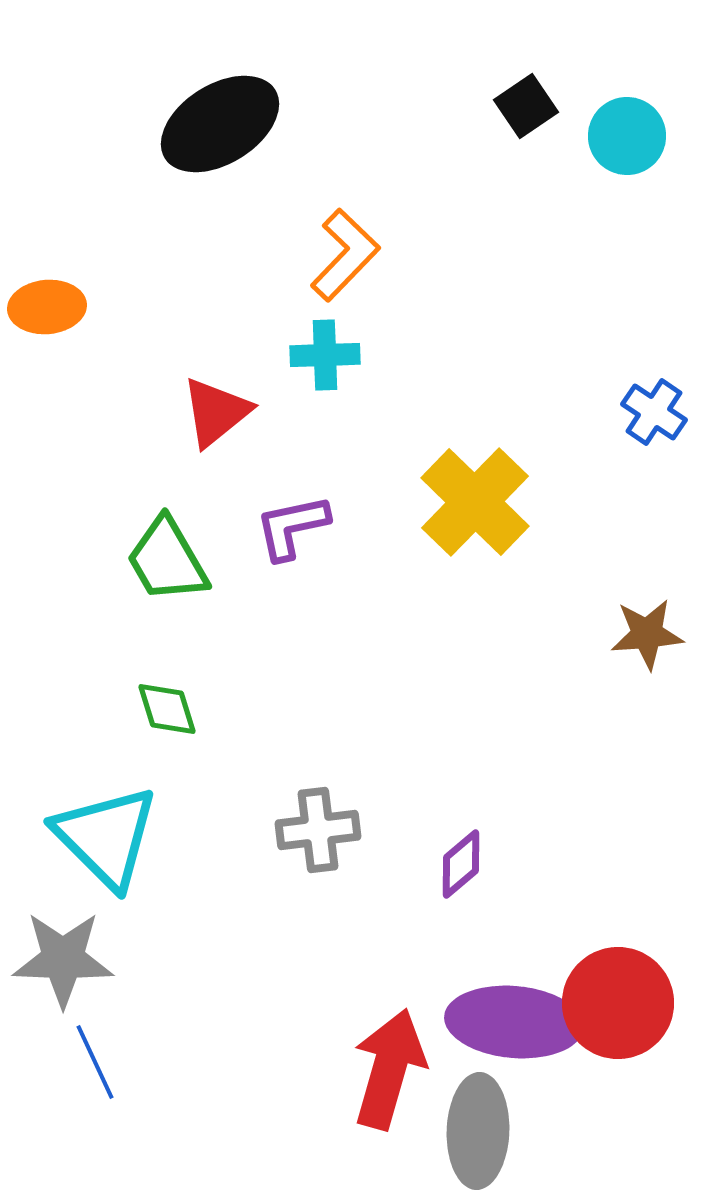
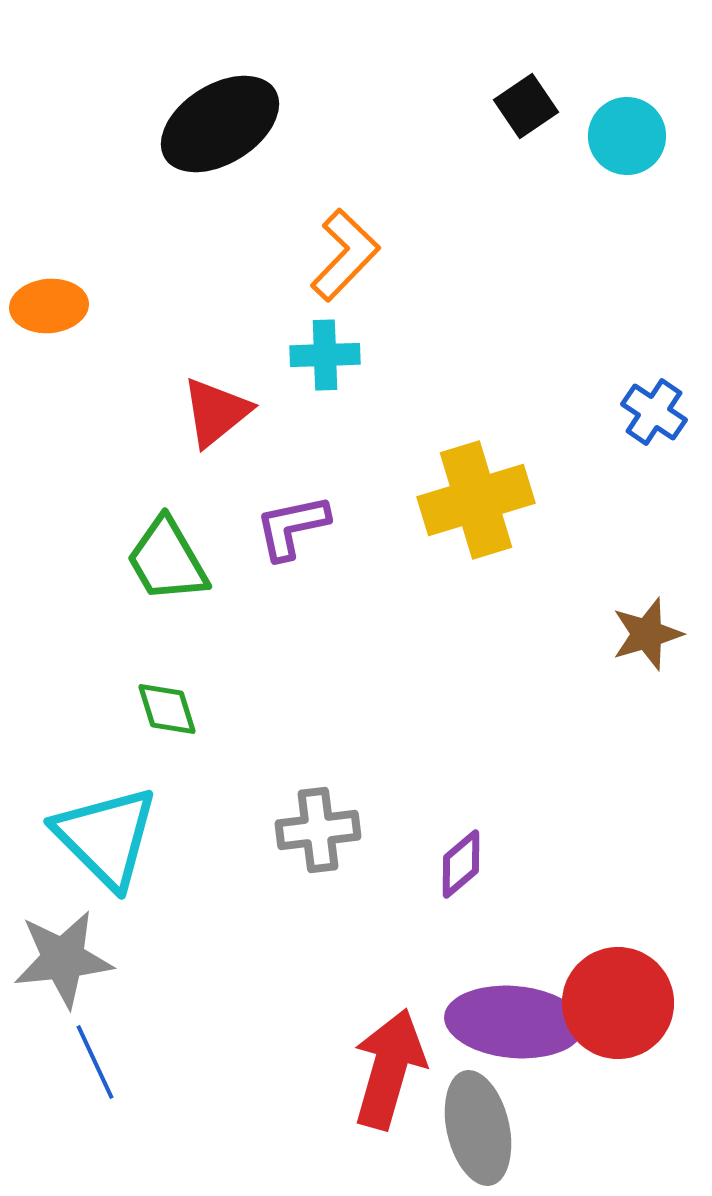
orange ellipse: moved 2 px right, 1 px up
yellow cross: moved 1 px right, 2 px up; rotated 29 degrees clockwise
brown star: rotated 12 degrees counterclockwise
gray star: rotated 8 degrees counterclockwise
gray ellipse: moved 3 px up; rotated 15 degrees counterclockwise
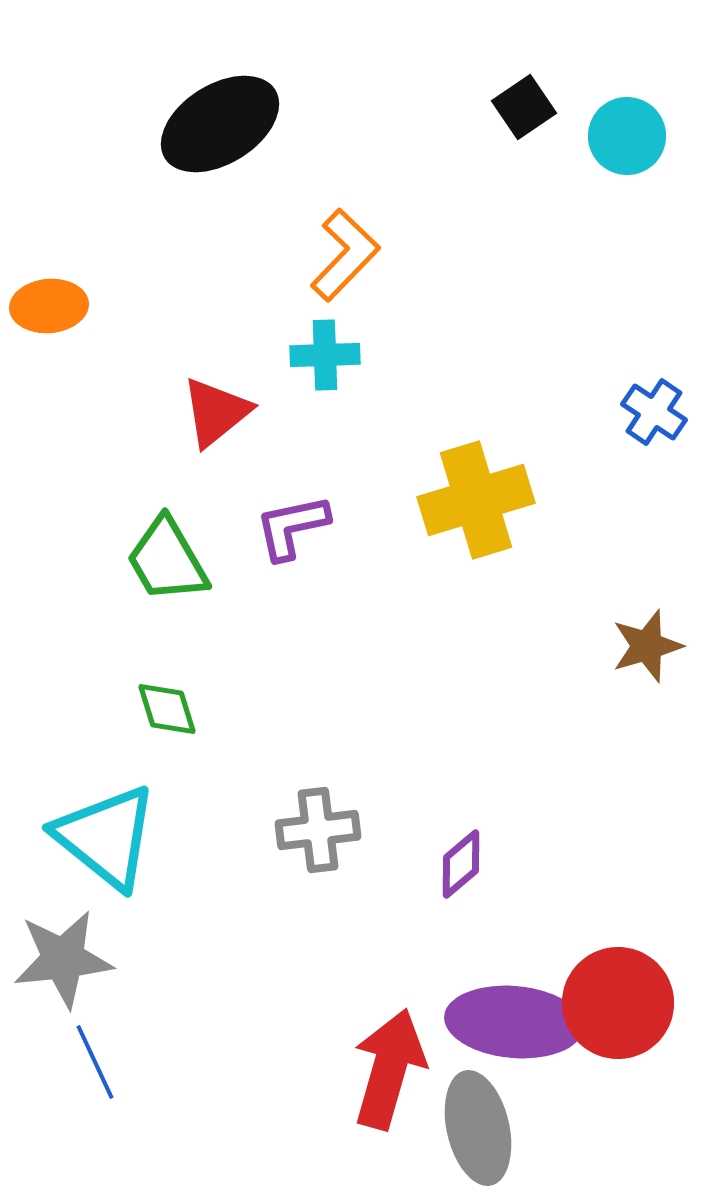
black square: moved 2 px left, 1 px down
brown star: moved 12 px down
cyan triangle: rotated 6 degrees counterclockwise
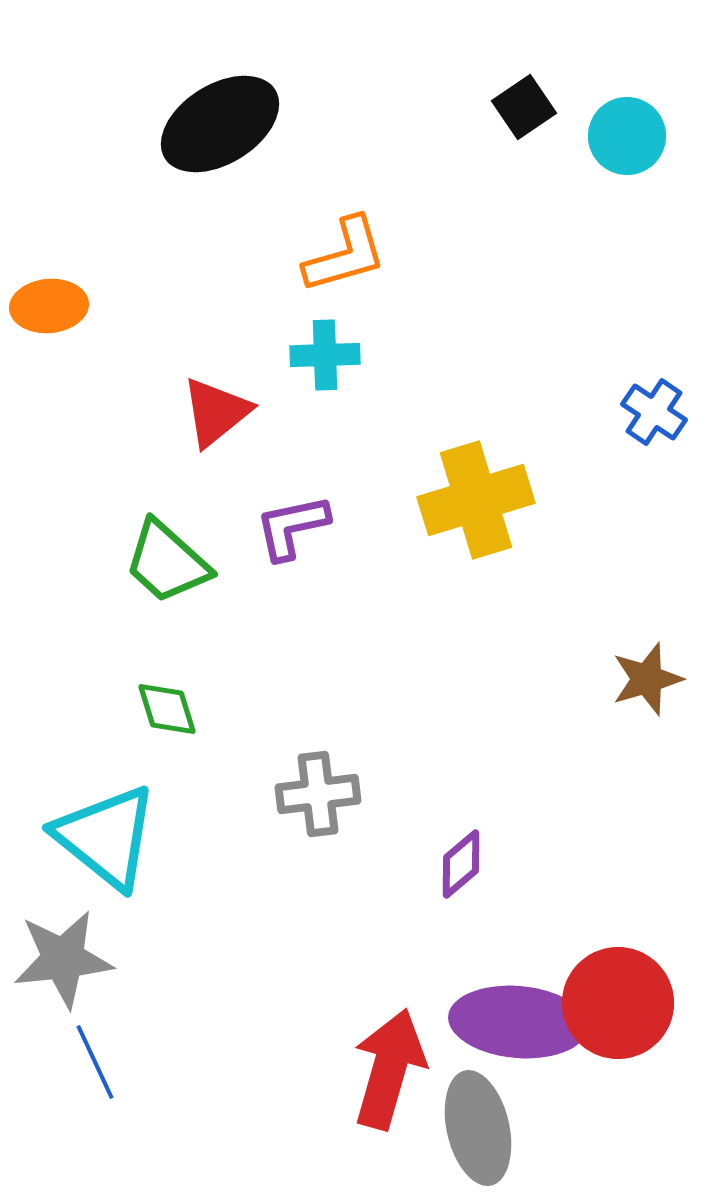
orange L-shape: rotated 30 degrees clockwise
green trapezoid: moved 2 px down; rotated 18 degrees counterclockwise
brown star: moved 33 px down
gray cross: moved 36 px up
purple ellipse: moved 4 px right
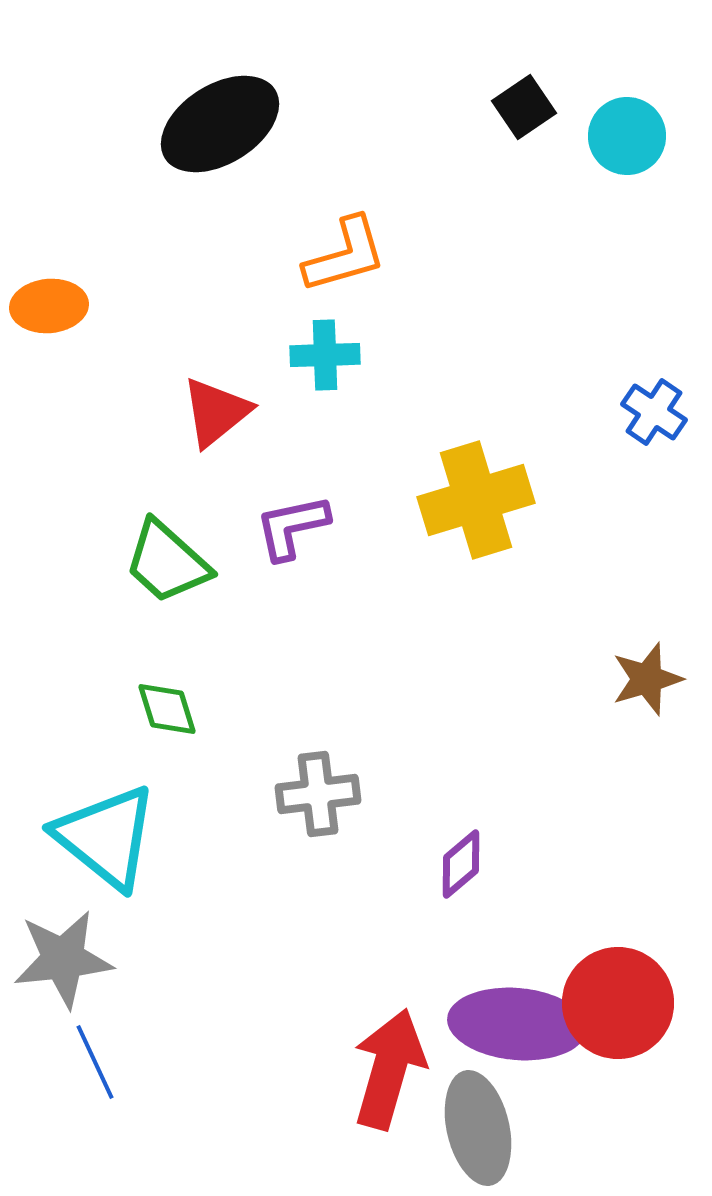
purple ellipse: moved 1 px left, 2 px down
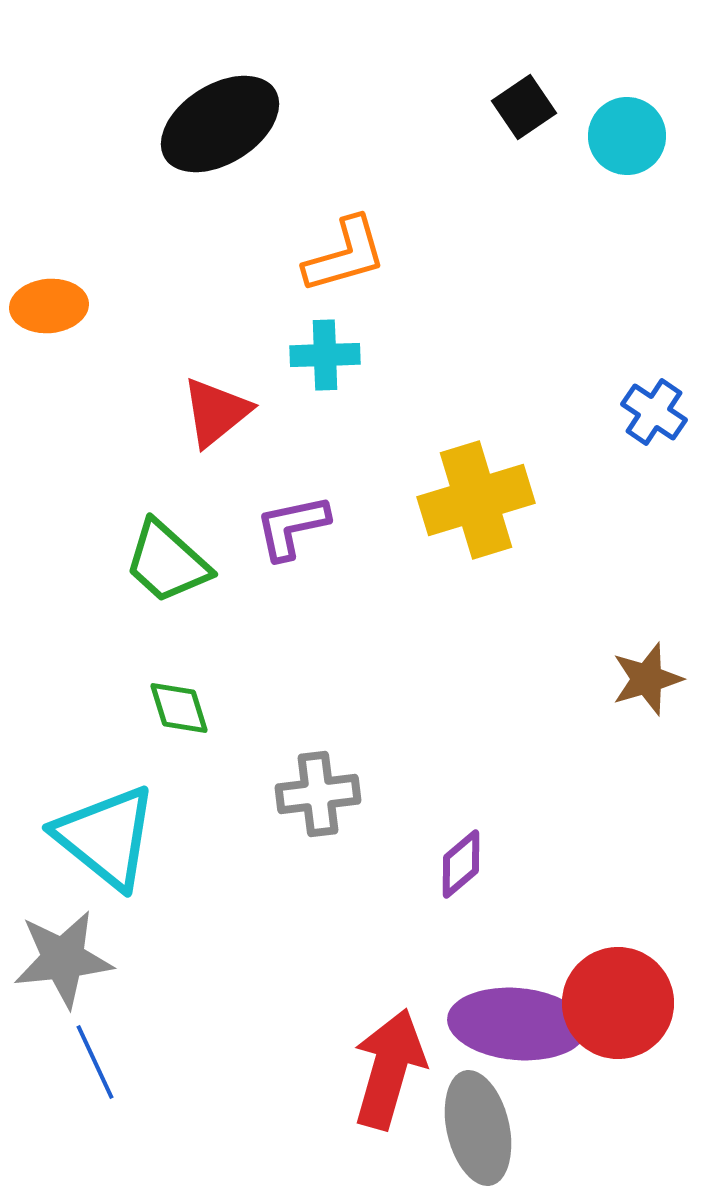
green diamond: moved 12 px right, 1 px up
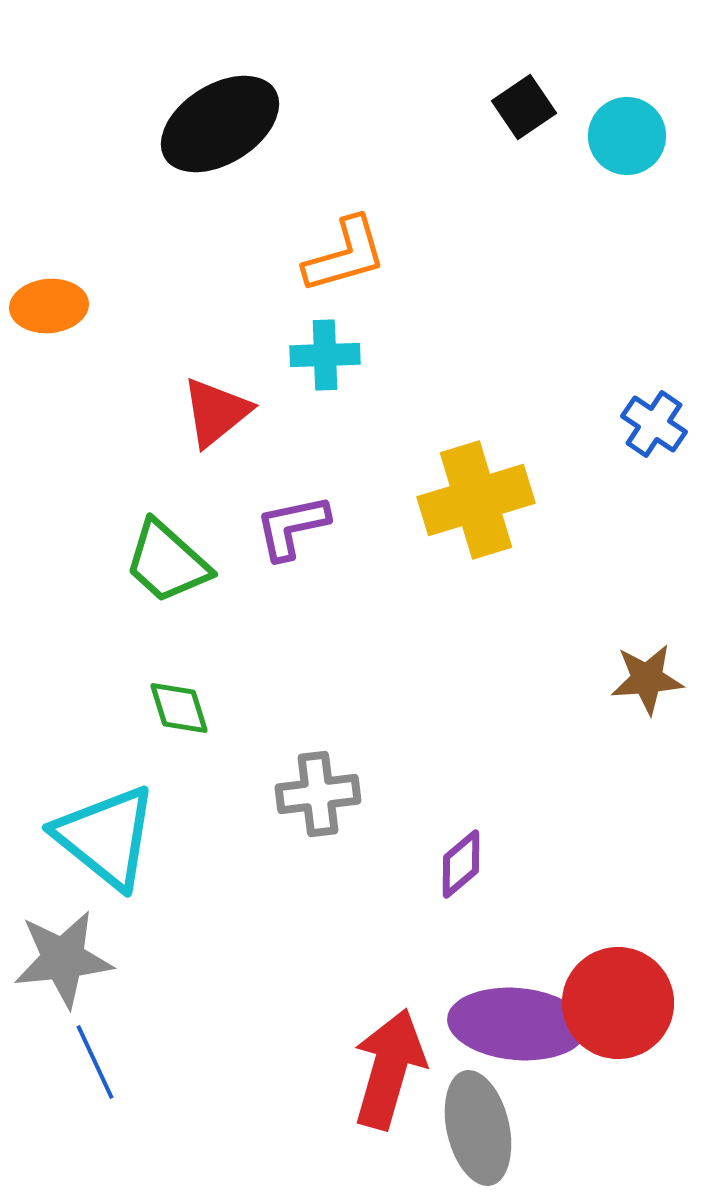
blue cross: moved 12 px down
brown star: rotated 12 degrees clockwise
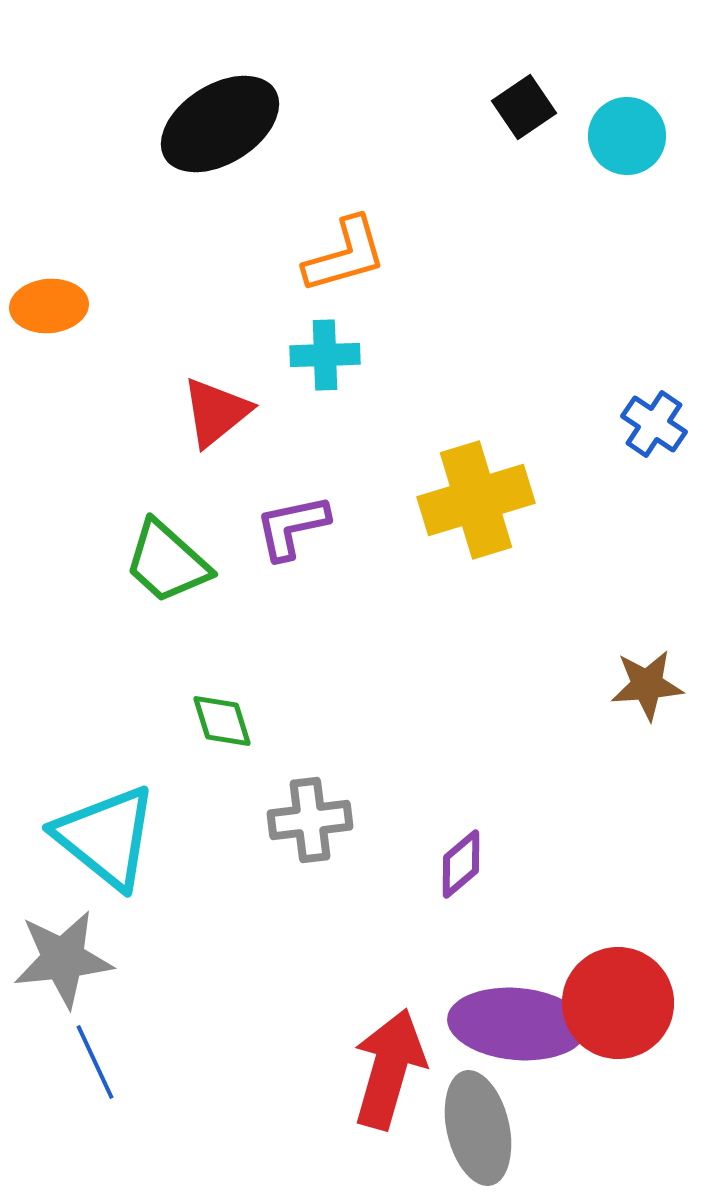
brown star: moved 6 px down
green diamond: moved 43 px right, 13 px down
gray cross: moved 8 px left, 26 px down
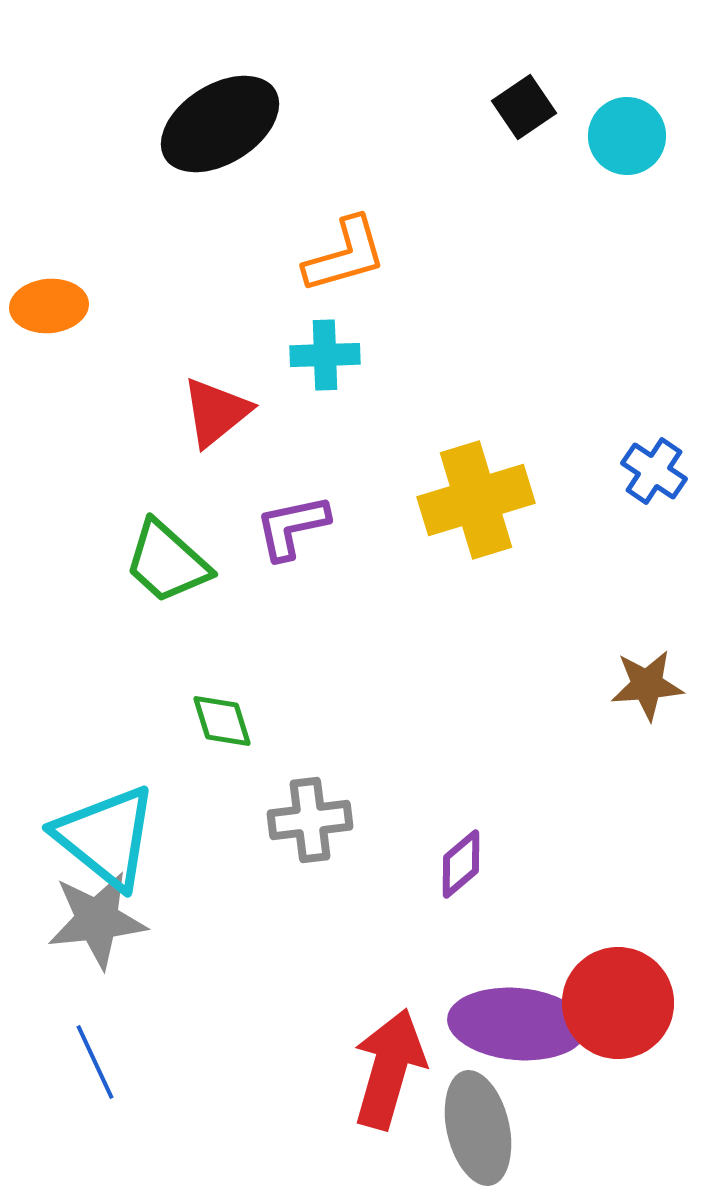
blue cross: moved 47 px down
gray star: moved 34 px right, 39 px up
